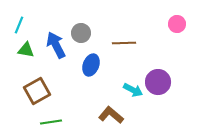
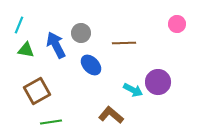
blue ellipse: rotated 65 degrees counterclockwise
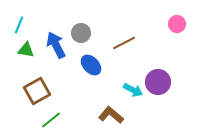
brown line: rotated 25 degrees counterclockwise
green line: moved 2 px up; rotated 30 degrees counterclockwise
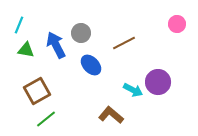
green line: moved 5 px left, 1 px up
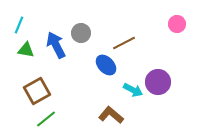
blue ellipse: moved 15 px right
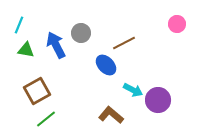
purple circle: moved 18 px down
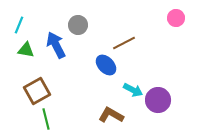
pink circle: moved 1 px left, 6 px up
gray circle: moved 3 px left, 8 px up
brown L-shape: rotated 10 degrees counterclockwise
green line: rotated 65 degrees counterclockwise
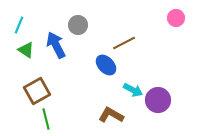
green triangle: rotated 24 degrees clockwise
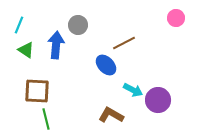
blue arrow: rotated 32 degrees clockwise
brown square: rotated 32 degrees clockwise
